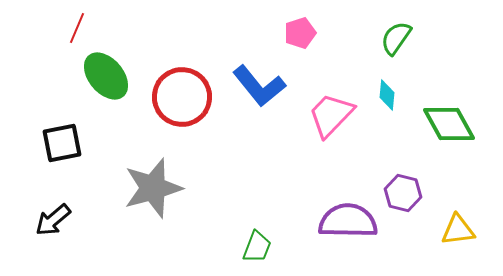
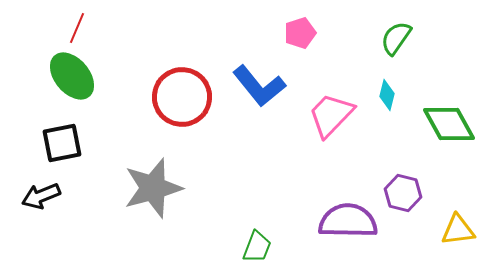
green ellipse: moved 34 px left
cyan diamond: rotated 8 degrees clockwise
black arrow: moved 12 px left, 24 px up; rotated 18 degrees clockwise
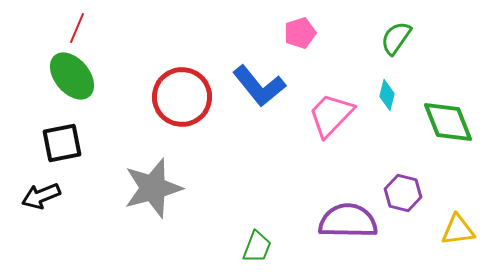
green diamond: moved 1 px left, 2 px up; rotated 8 degrees clockwise
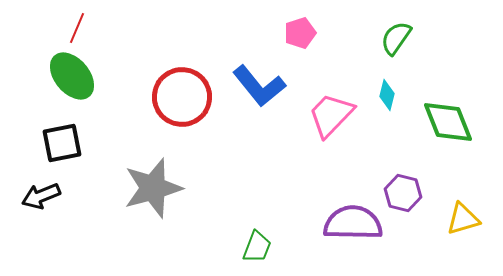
purple semicircle: moved 5 px right, 2 px down
yellow triangle: moved 5 px right, 11 px up; rotated 9 degrees counterclockwise
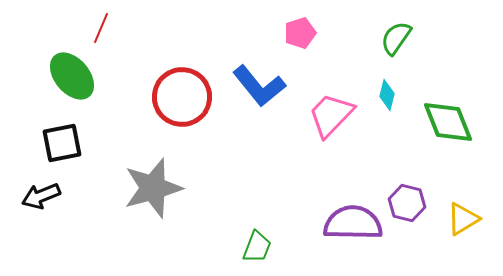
red line: moved 24 px right
purple hexagon: moved 4 px right, 10 px down
yellow triangle: rotated 15 degrees counterclockwise
